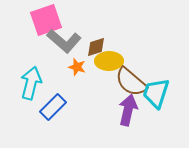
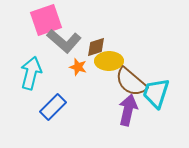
orange star: moved 1 px right
cyan arrow: moved 10 px up
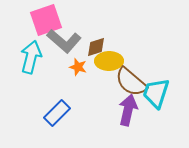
cyan arrow: moved 16 px up
blue rectangle: moved 4 px right, 6 px down
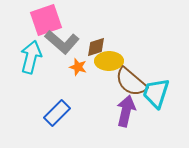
gray L-shape: moved 2 px left, 1 px down
purple arrow: moved 2 px left, 1 px down
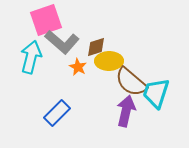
orange star: rotated 12 degrees clockwise
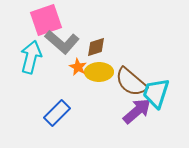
yellow ellipse: moved 10 px left, 11 px down
purple arrow: moved 11 px right; rotated 36 degrees clockwise
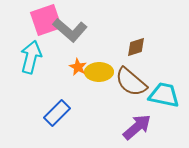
gray L-shape: moved 8 px right, 12 px up
brown diamond: moved 40 px right
cyan trapezoid: moved 8 px right, 2 px down; rotated 84 degrees clockwise
purple arrow: moved 16 px down
